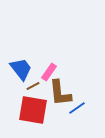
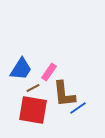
blue trapezoid: rotated 70 degrees clockwise
brown line: moved 2 px down
brown L-shape: moved 4 px right, 1 px down
blue line: moved 1 px right
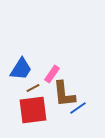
pink rectangle: moved 3 px right, 2 px down
red square: rotated 16 degrees counterclockwise
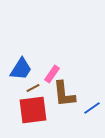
blue line: moved 14 px right
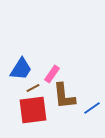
brown L-shape: moved 2 px down
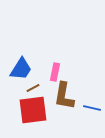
pink rectangle: moved 3 px right, 2 px up; rotated 24 degrees counterclockwise
brown L-shape: rotated 16 degrees clockwise
blue line: rotated 48 degrees clockwise
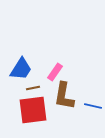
pink rectangle: rotated 24 degrees clockwise
brown line: rotated 16 degrees clockwise
blue line: moved 1 px right, 2 px up
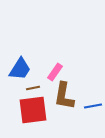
blue trapezoid: moved 1 px left
blue line: rotated 24 degrees counterclockwise
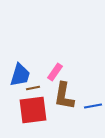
blue trapezoid: moved 6 px down; rotated 15 degrees counterclockwise
